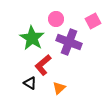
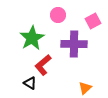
pink circle: moved 2 px right, 4 px up
green star: rotated 10 degrees clockwise
purple cross: moved 5 px right, 2 px down; rotated 20 degrees counterclockwise
orange triangle: moved 26 px right
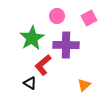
pink circle: moved 1 px left, 1 px down
pink square: moved 4 px left, 3 px up
purple cross: moved 8 px left, 1 px down
orange triangle: moved 1 px left, 3 px up
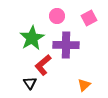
black triangle: rotated 24 degrees clockwise
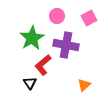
purple cross: rotated 10 degrees clockwise
